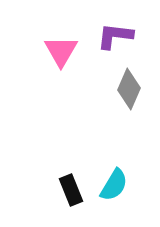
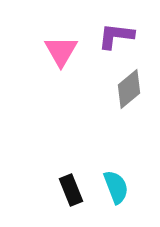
purple L-shape: moved 1 px right
gray diamond: rotated 27 degrees clockwise
cyan semicircle: moved 2 px right, 2 px down; rotated 52 degrees counterclockwise
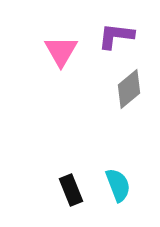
cyan semicircle: moved 2 px right, 2 px up
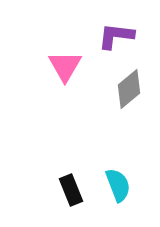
pink triangle: moved 4 px right, 15 px down
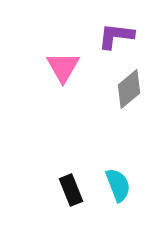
pink triangle: moved 2 px left, 1 px down
